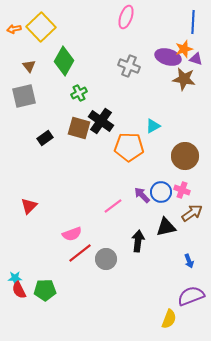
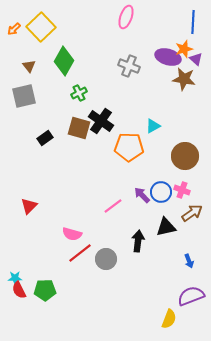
orange arrow: rotated 32 degrees counterclockwise
purple triangle: rotated 24 degrees clockwise
pink semicircle: rotated 36 degrees clockwise
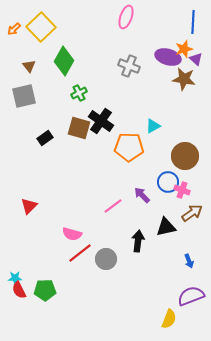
blue circle: moved 7 px right, 10 px up
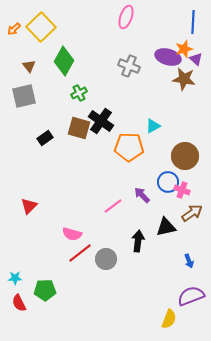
red semicircle: moved 13 px down
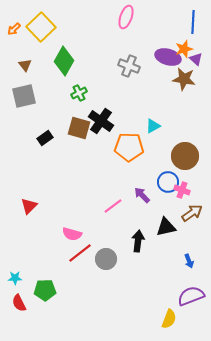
brown triangle: moved 4 px left, 1 px up
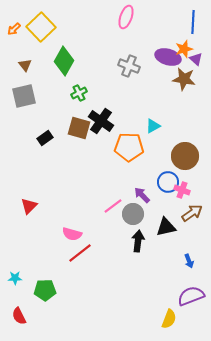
gray circle: moved 27 px right, 45 px up
red semicircle: moved 13 px down
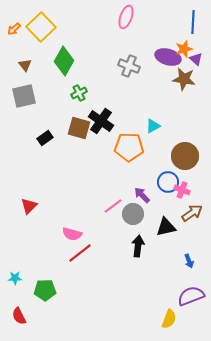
black arrow: moved 5 px down
